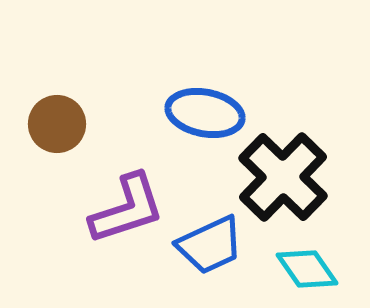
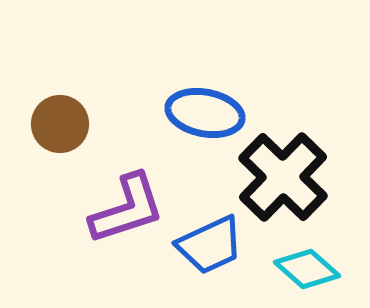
brown circle: moved 3 px right
cyan diamond: rotated 14 degrees counterclockwise
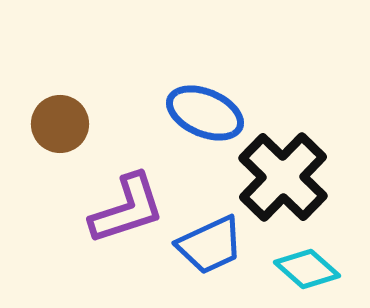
blue ellipse: rotated 12 degrees clockwise
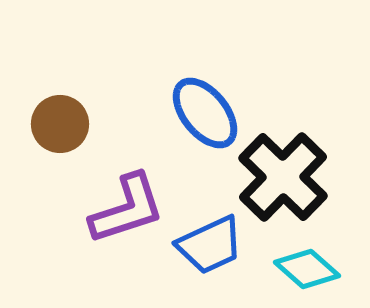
blue ellipse: rotated 28 degrees clockwise
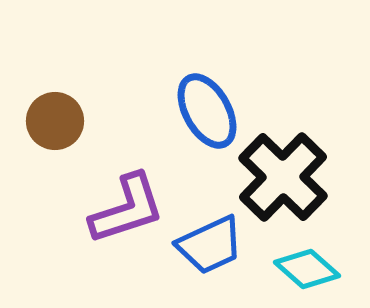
blue ellipse: moved 2 px right, 2 px up; rotated 10 degrees clockwise
brown circle: moved 5 px left, 3 px up
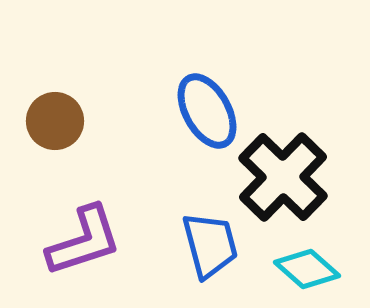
purple L-shape: moved 43 px left, 32 px down
blue trapezoid: rotated 80 degrees counterclockwise
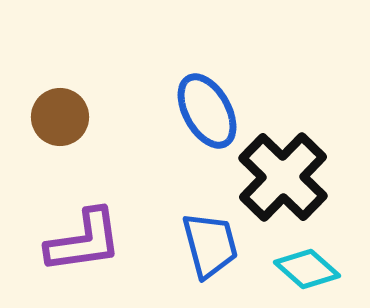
brown circle: moved 5 px right, 4 px up
purple L-shape: rotated 10 degrees clockwise
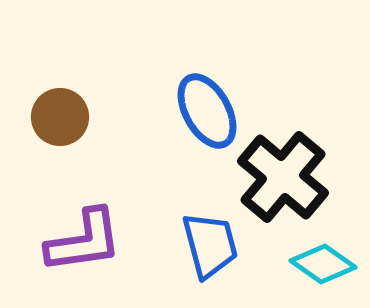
black cross: rotated 4 degrees counterclockwise
cyan diamond: moved 16 px right, 5 px up; rotated 6 degrees counterclockwise
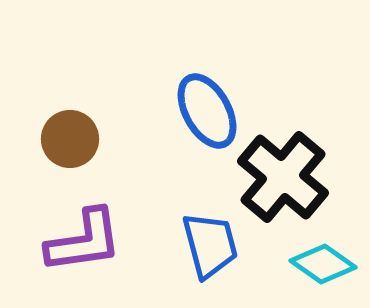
brown circle: moved 10 px right, 22 px down
